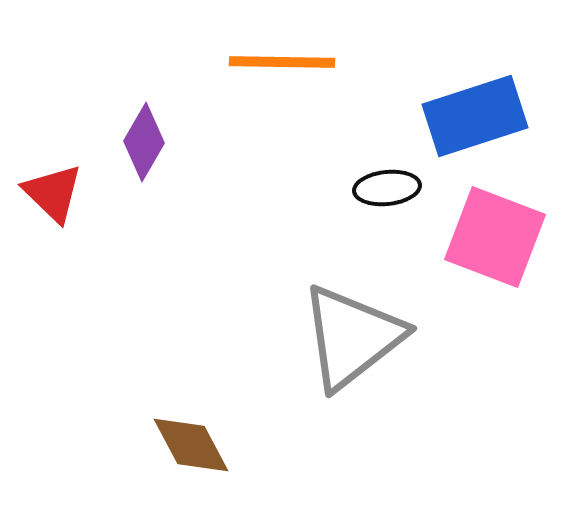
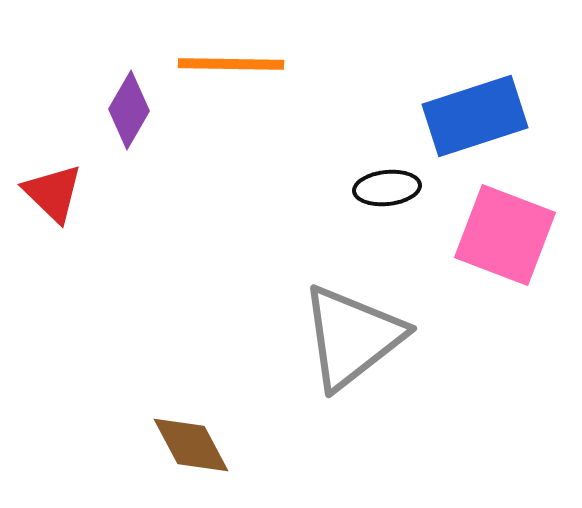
orange line: moved 51 px left, 2 px down
purple diamond: moved 15 px left, 32 px up
pink square: moved 10 px right, 2 px up
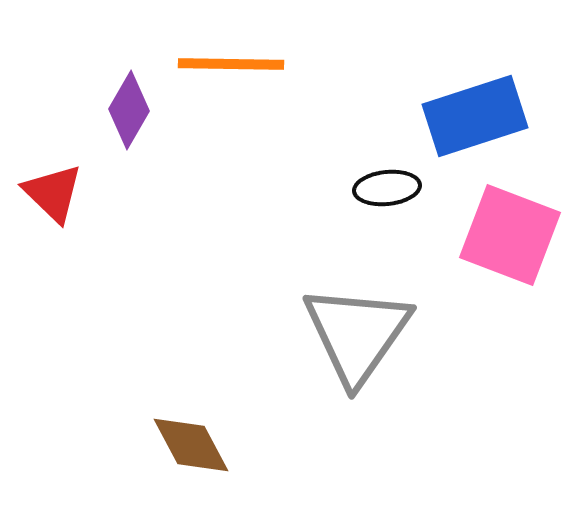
pink square: moved 5 px right
gray triangle: moved 5 px right, 3 px up; rotated 17 degrees counterclockwise
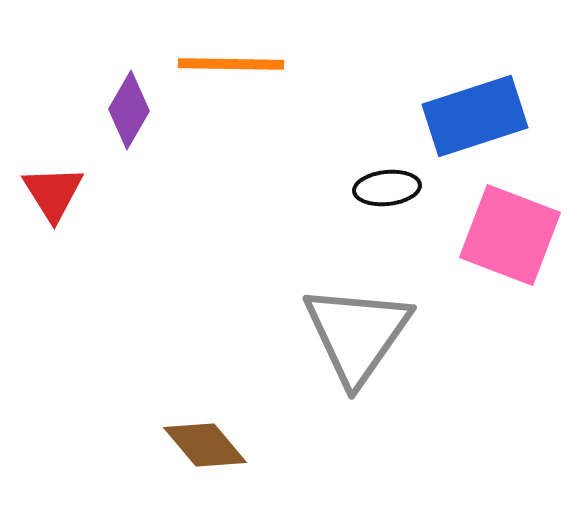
red triangle: rotated 14 degrees clockwise
brown diamond: moved 14 px right; rotated 12 degrees counterclockwise
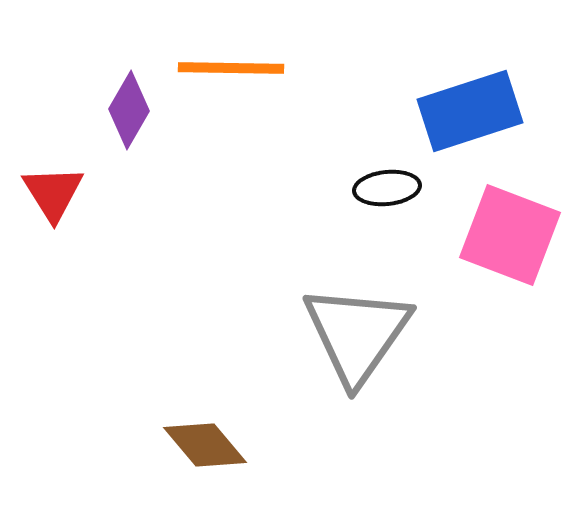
orange line: moved 4 px down
blue rectangle: moved 5 px left, 5 px up
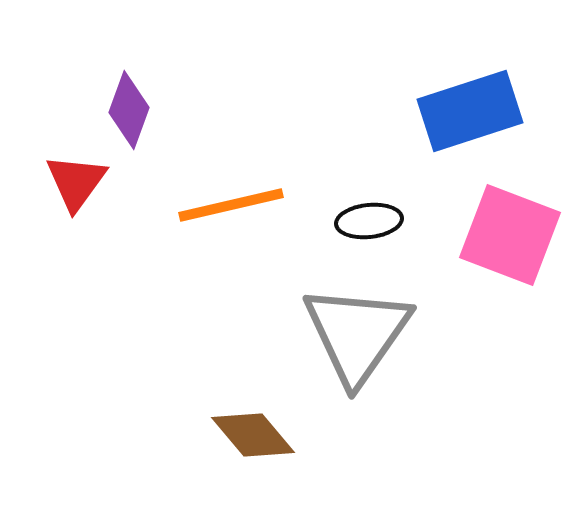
orange line: moved 137 px down; rotated 14 degrees counterclockwise
purple diamond: rotated 10 degrees counterclockwise
black ellipse: moved 18 px left, 33 px down
red triangle: moved 23 px right, 11 px up; rotated 8 degrees clockwise
brown diamond: moved 48 px right, 10 px up
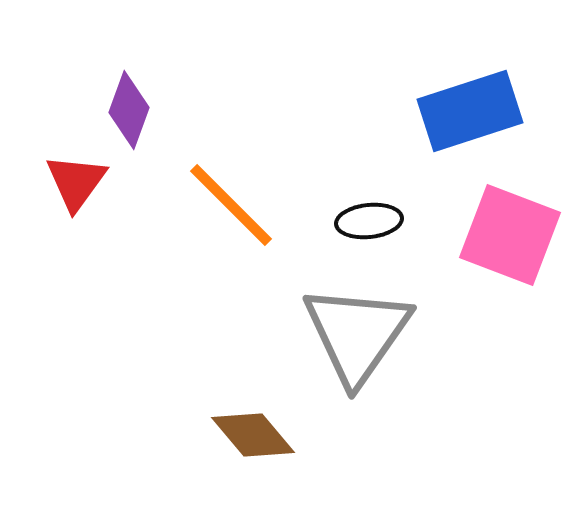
orange line: rotated 58 degrees clockwise
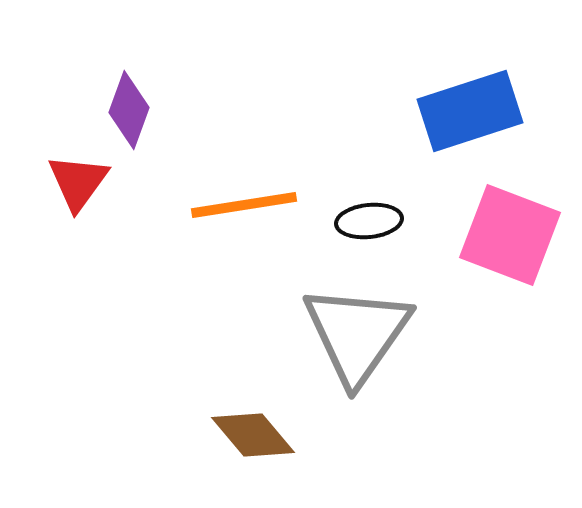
red triangle: moved 2 px right
orange line: moved 13 px right; rotated 54 degrees counterclockwise
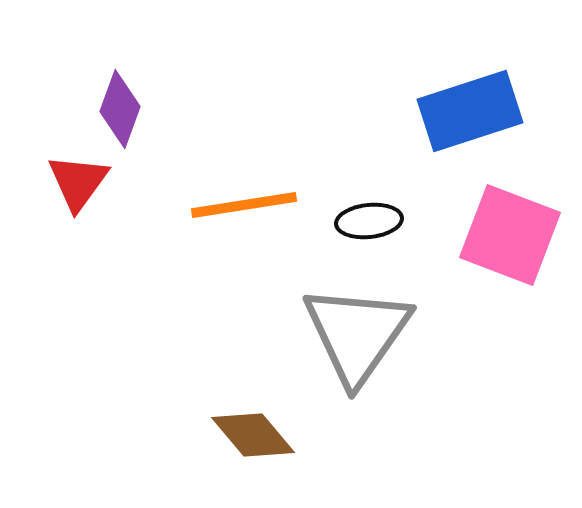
purple diamond: moved 9 px left, 1 px up
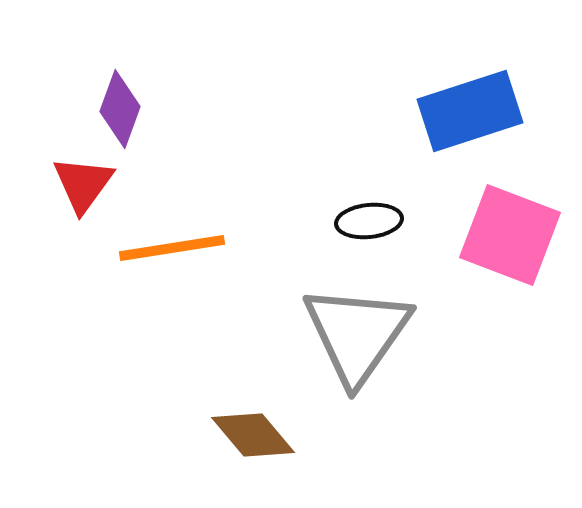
red triangle: moved 5 px right, 2 px down
orange line: moved 72 px left, 43 px down
